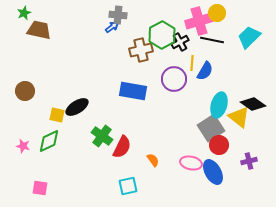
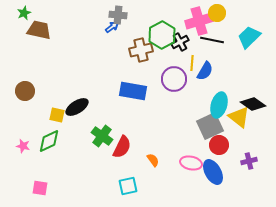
gray square: moved 1 px left, 2 px up; rotated 8 degrees clockwise
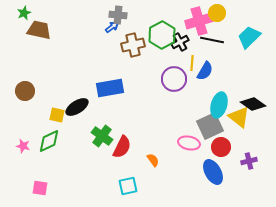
brown cross: moved 8 px left, 5 px up
blue rectangle: moved 23 px left, 3 px up; rotated 20 degrees counterclockwise
red circle: moved 2 px right, 2 px down
pink ellipse: moved 2 px left, 20 px up
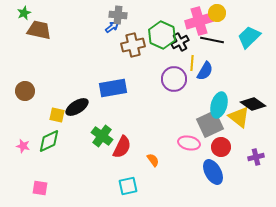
green hexagon: rotated 8 degrees counterclockwise
blue rectangle: moved 3 px right
gray square: moved 2 px up
purple cross: moved 7 px right, 4 px up
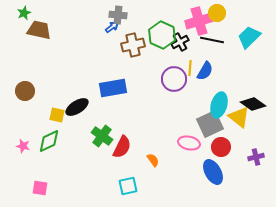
yellow line: moved 2 px left, 5 px down
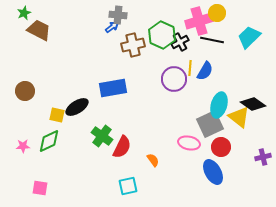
brown trapezoid: rotated 15 degrees clockwise
pink star: rotated 16 degrees counterclockwise
purple cross: moved 7 px right
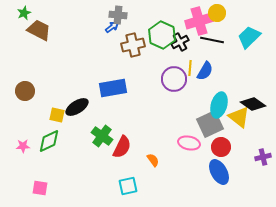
blue ellipse: moved 6 px right
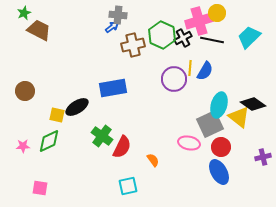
black cross: moved 3 px right, 4 px up
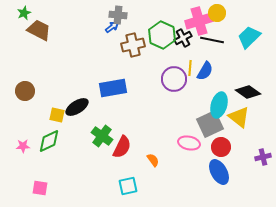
black diamond: moved 5 px left, 12 px up
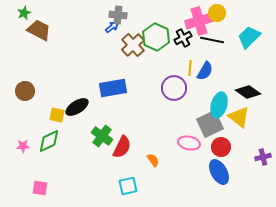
green hexagon: moved 6 px left, 2 px down
brown cross: rotated 30 degrees counterclockwise
purple circle: moved 9 px down
